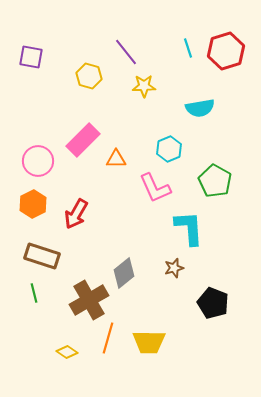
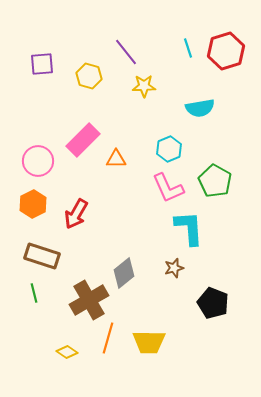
purple square: moved 11 px right, 7 px down; rotated 15 degrees counterclockwise
pink L-shape: moved 13 px right
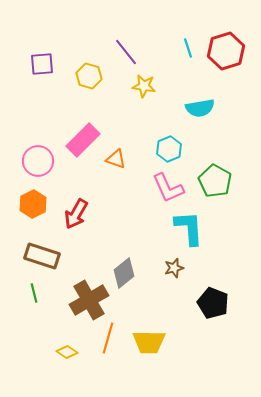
yellow star: rotated 10 degrees clockwise
orange triangle: rotated 20 degrees clockwise
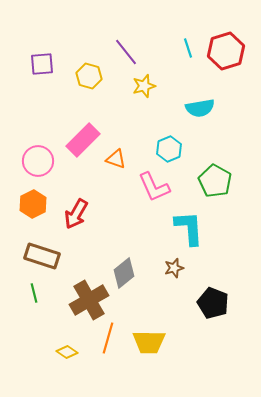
yellow star: rotated 25 degrees counterclockwise
pink L-shape: moved 14 px left, 1 px up
